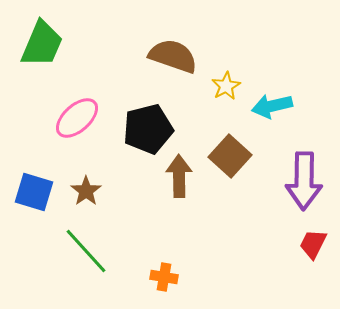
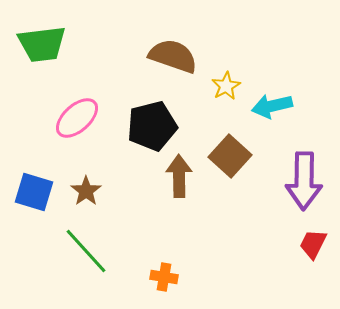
green trapezoid: rotated 60 degrees clockwise
black pentagon: moved 4 px right, 3 px up
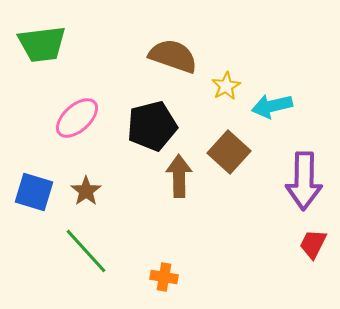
brown square: moved 1 px left, 4 px up
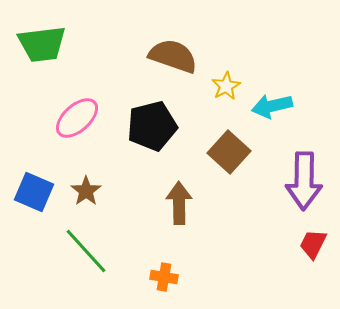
brown arrow: moved 27 px down
blue square: rotated 6 degrees clockwise
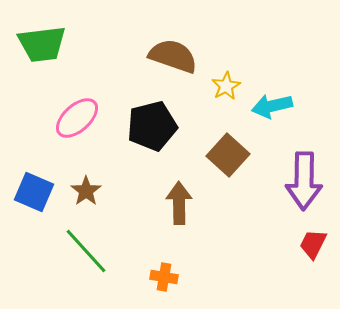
brown square: moved 1 px left, 3 px down
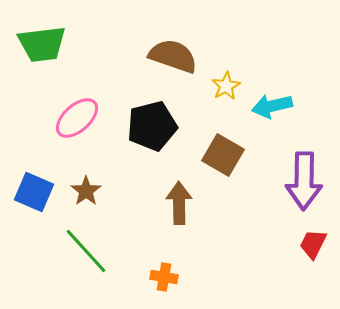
brown square: moved 5 px left; rotated 12 degrees counterclockwise
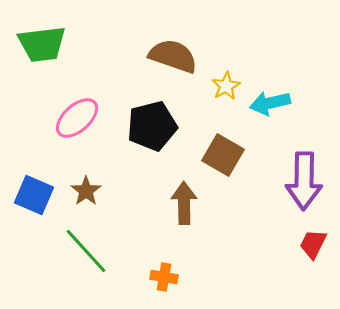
cyan arrow: moved 2 px left, 3 px up
blue square: moved 3 px down
brown arrow: moved 5 px right
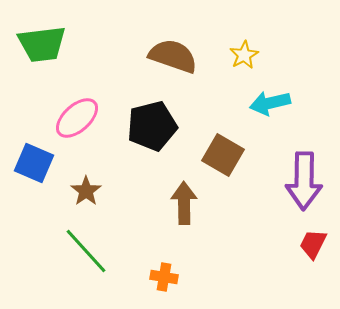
yellow star: moved 18 px right, 31 px up
blue square: moved 32 px up
